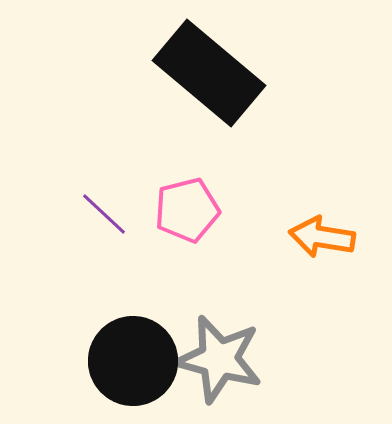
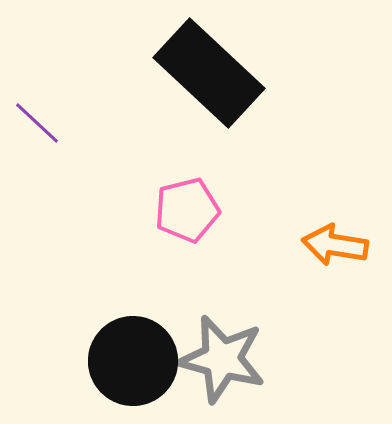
black rectangle: rotated 3 degrees clockwise
purple line: moved 67 px left, 91 px up
orange arrow: moved 13 px right, 8 px down
gray star: moved 3 px right
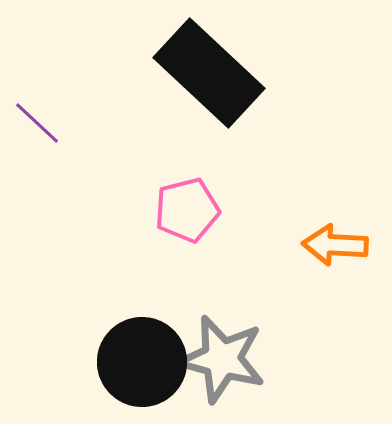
orange arrow: rotated 6 degrees counterclockwise
black circle: moved 9 px right, 1 px down
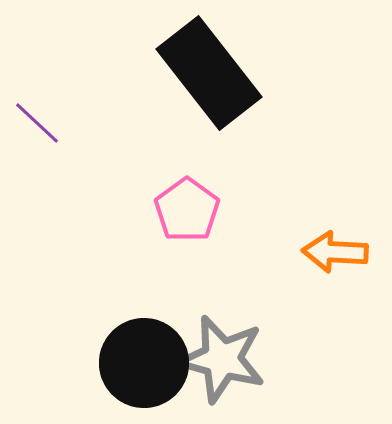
black rectangle: rotated 9 degrees clockwise
pink pentagon: rotated 22 degrees counterclockwise
orange arrow: moved 7 px down
black circle: moved 2 px right, 1 px down
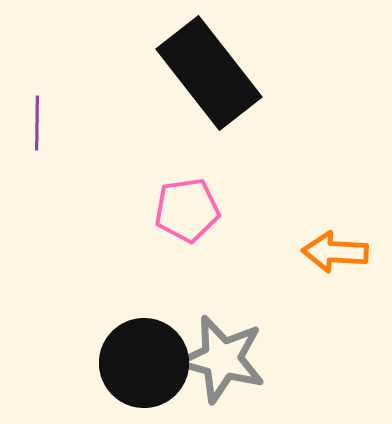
purple line: rotated 48 degrees clockwise
pink pentagon: rotated 28 degrees clockwise
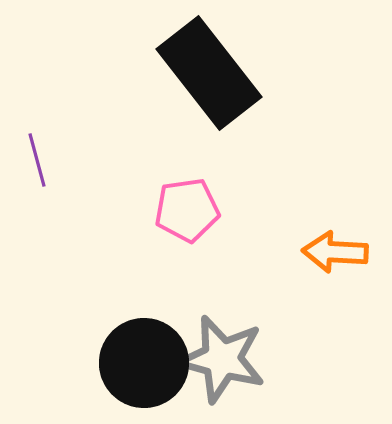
purple line: moved 37 px down; rotated 16 degrees counterclockwise
